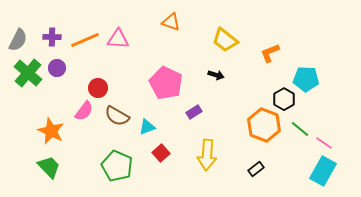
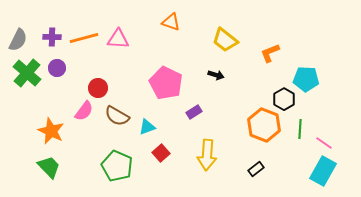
orange line: moved 1 px left, 2 px up; rotated 8 degrees clockwise
green cross: moved 1 px left
green line: rotated 54 degrees clockwise
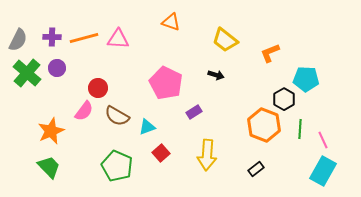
orange star: rotated 24 degrees clockwise
pink line: moved 1 px left, 3 px up; rotated 30 degrees clockwise
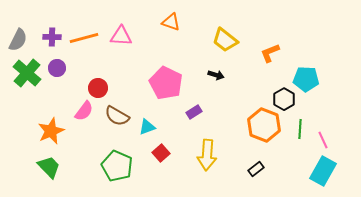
pink triangle: moved 3 px right, 3 px up
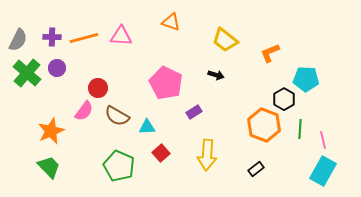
cyan triangle: rotated 18 degrees clockwise
pink line: rotated 12 degrees clockwise
green pentagon: moved 2 px right
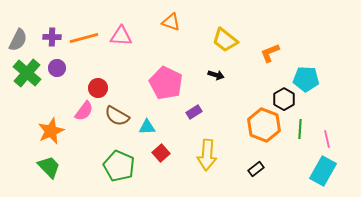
pink line: moved 4 px right, 1 px up
